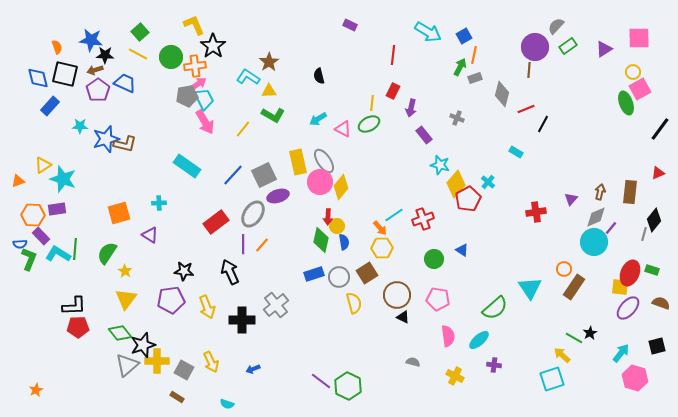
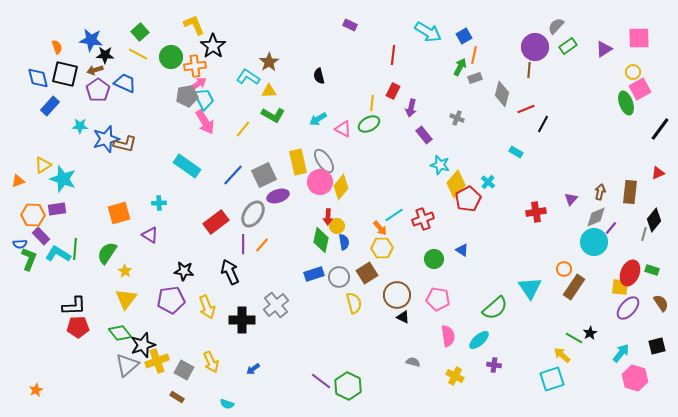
brown semicircle at (661, 303): rotated 36 degrees clockwise
yellow cross at (157, 361): rotated 20 degrees counterclockwise
blue arrow at (253, 369): rotated 16 degrees counterclockwise
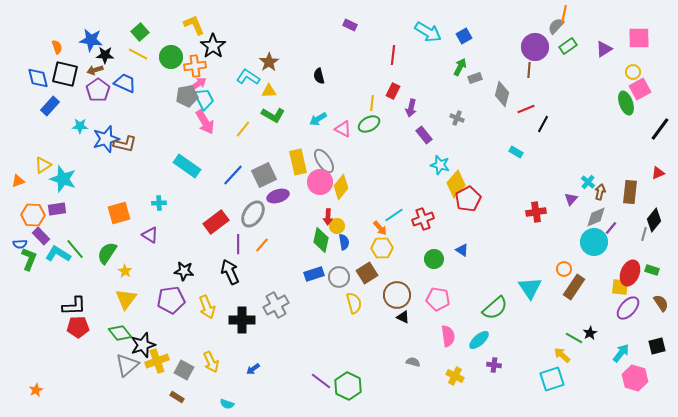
orange line at (474, 55): moved 90 px right, 41 px up
cyan cross at (488, 182): moved 100 px right
purple line at (243, 244): moved 5 px left
green line at (75, 249): rotated 45 degrees counterclockwise
gray cross at (276, 305): rotated 10 degrees clockwise
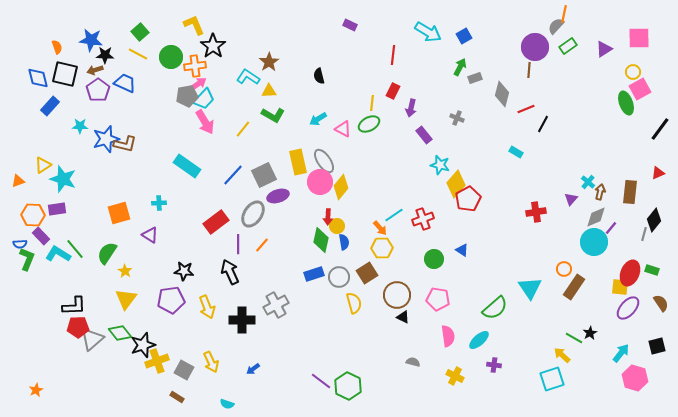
cyan trapezoid at (204, 99): rotated 70 degrees clockwise
green L-shape at (29, 259): moved 2 px left
gray triangle at (127, 365): moved 35 px left, 26 px up
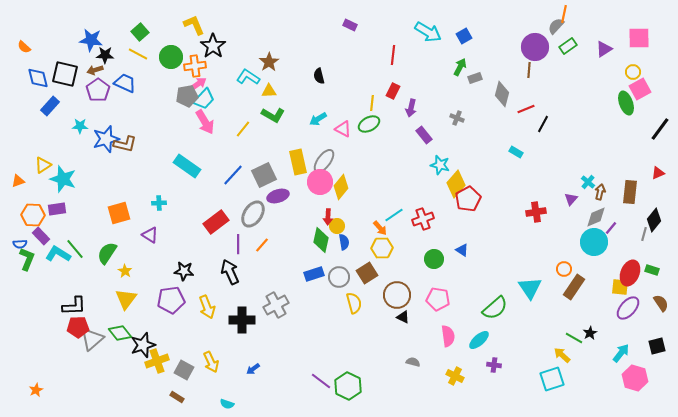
orange semicircle at (57, 47): moved 33 px left; rotated 152 degrees clockwise
gray ellipse at (324, 161): rotated 70 degrees clockwise
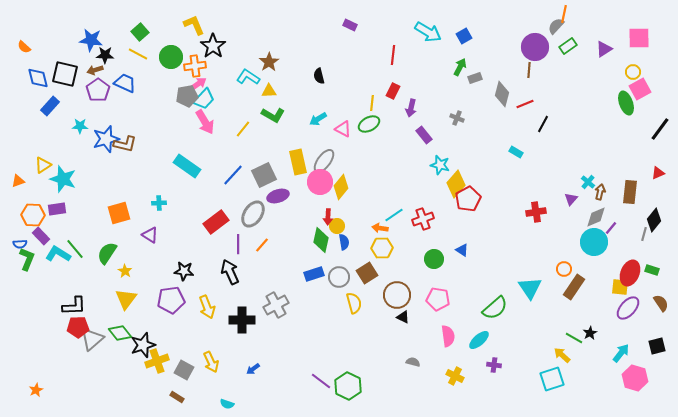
red line at (526, 109): moved 1 px left, 5 px up
orange arrow at (380, 228): rotated 140 degrees clockwise
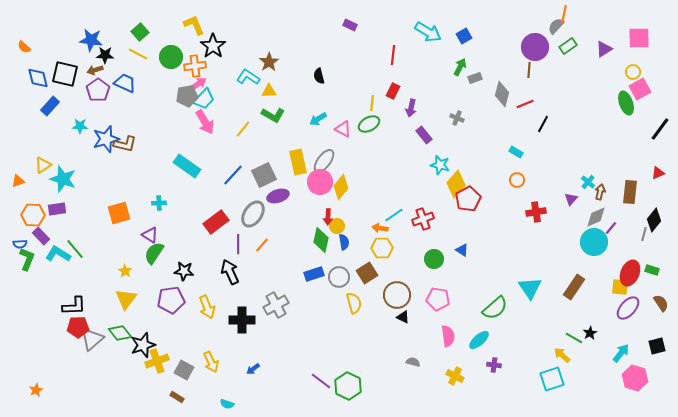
green semicircle at (107, 253): moved 47 px right
orange circle at (564, 269): moved 47 px left, 89 px up
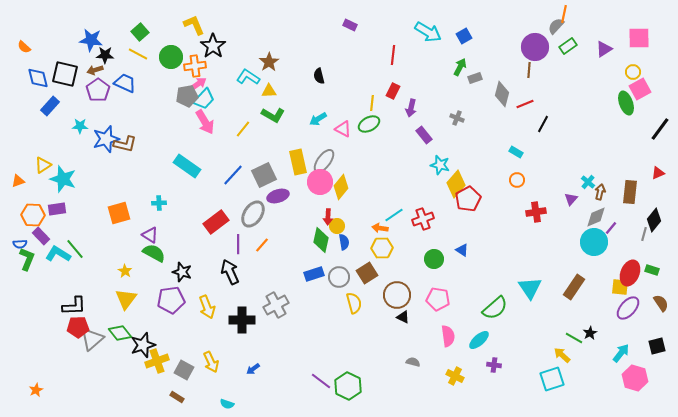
green semicircle at (154, 253): rotated 85 degrees clockwise
black star at (184, 271): moved 2 px left, 1 px down; rotated 12 degrees clockwise
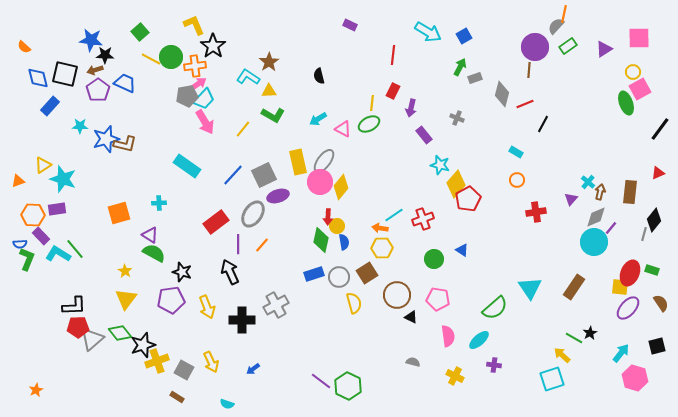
yellow line at (138, 54): moved 13 px right, 5 px down
black triangle at (403, 317): moved 8 px right
